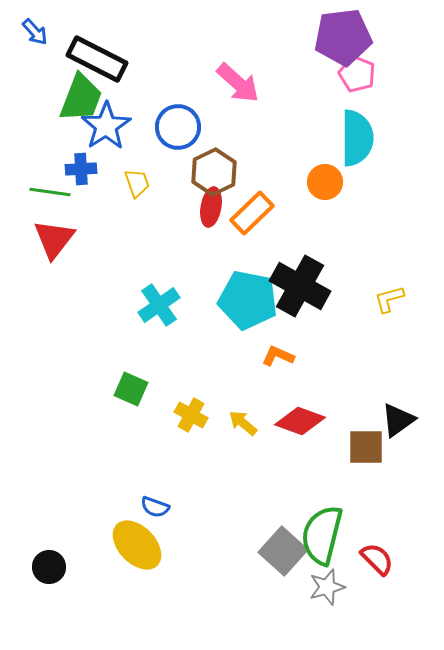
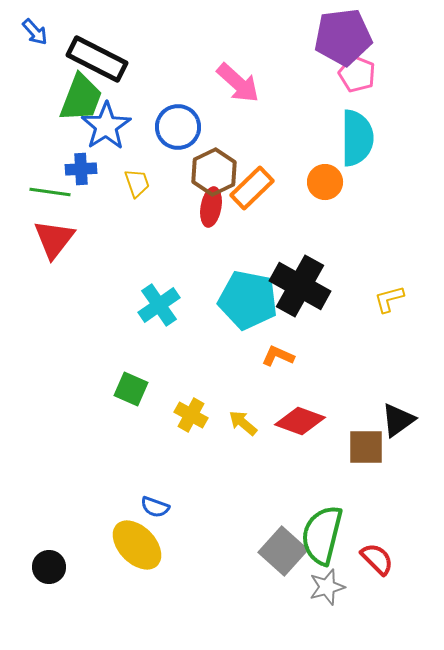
orange rectangle: moved 25 px up
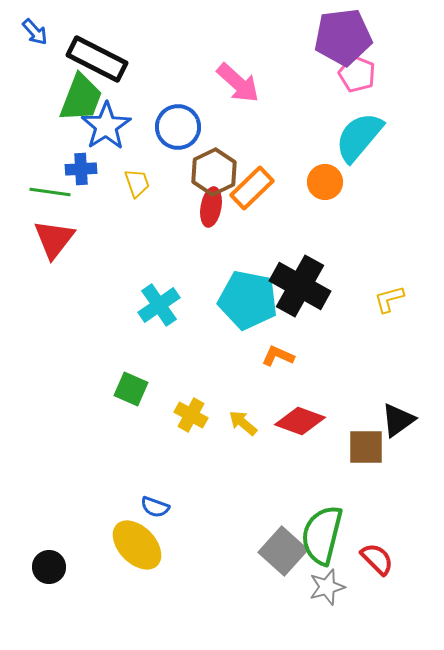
cyan semicircle: moved 2 px right, 1 px up; rotated 140 degrees counterclockwise
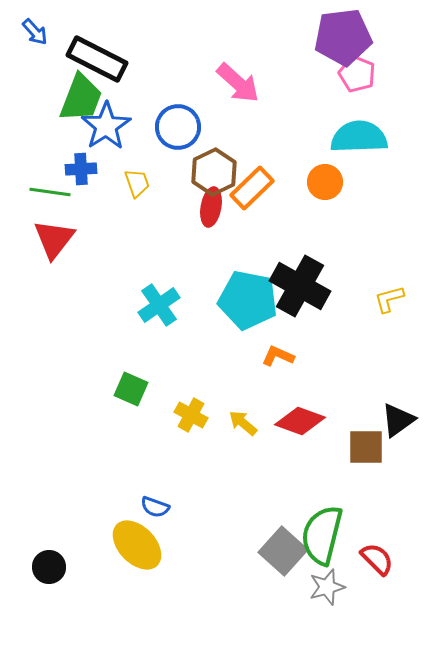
cyan semicircle: rotated 48 degrees clockwise
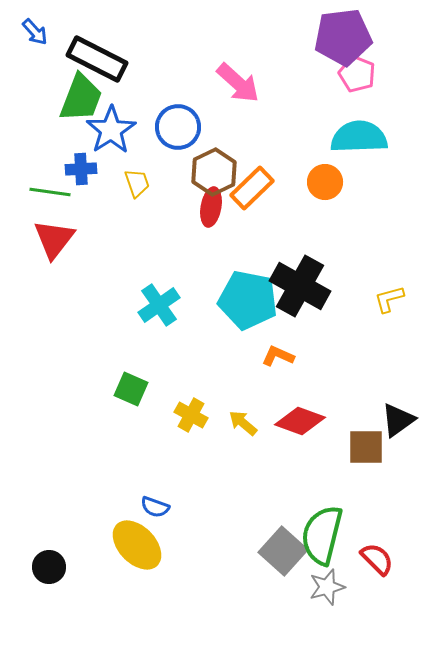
blue star: moved 5 px right, 4 px down
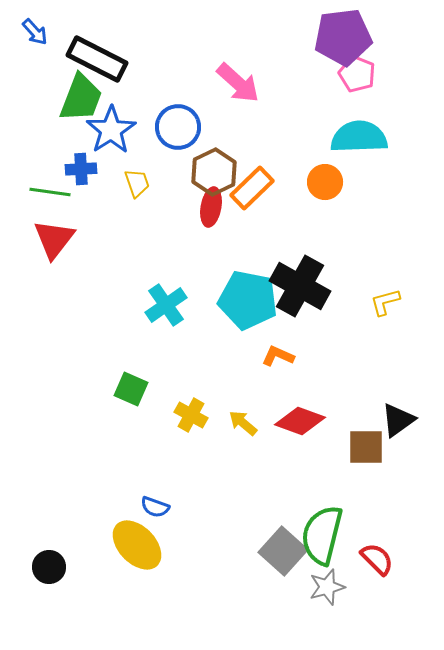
yellow L-shape: moved 4 px left, 3 px down
cyan cross: moved 7 px right
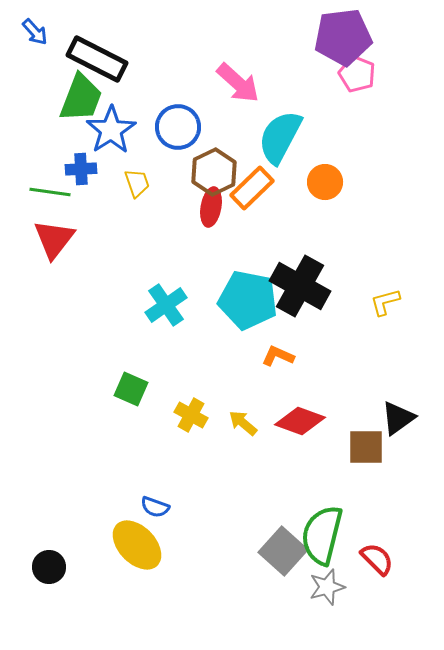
cyan semicircle: moved 79 px left; rotated 60 degrees counterclockwise
black triangle: moved 2 px up
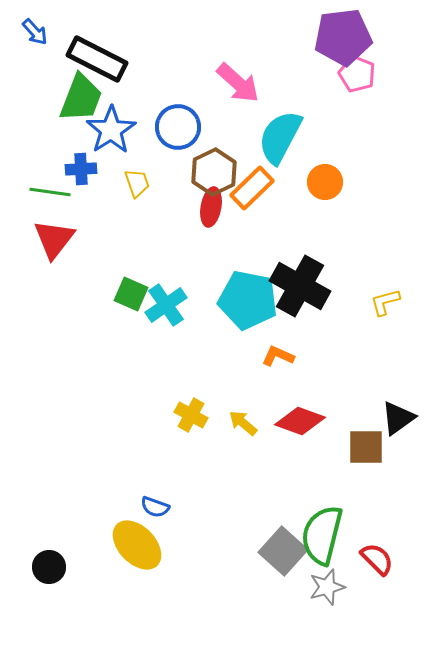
green square: moved 95 px up
